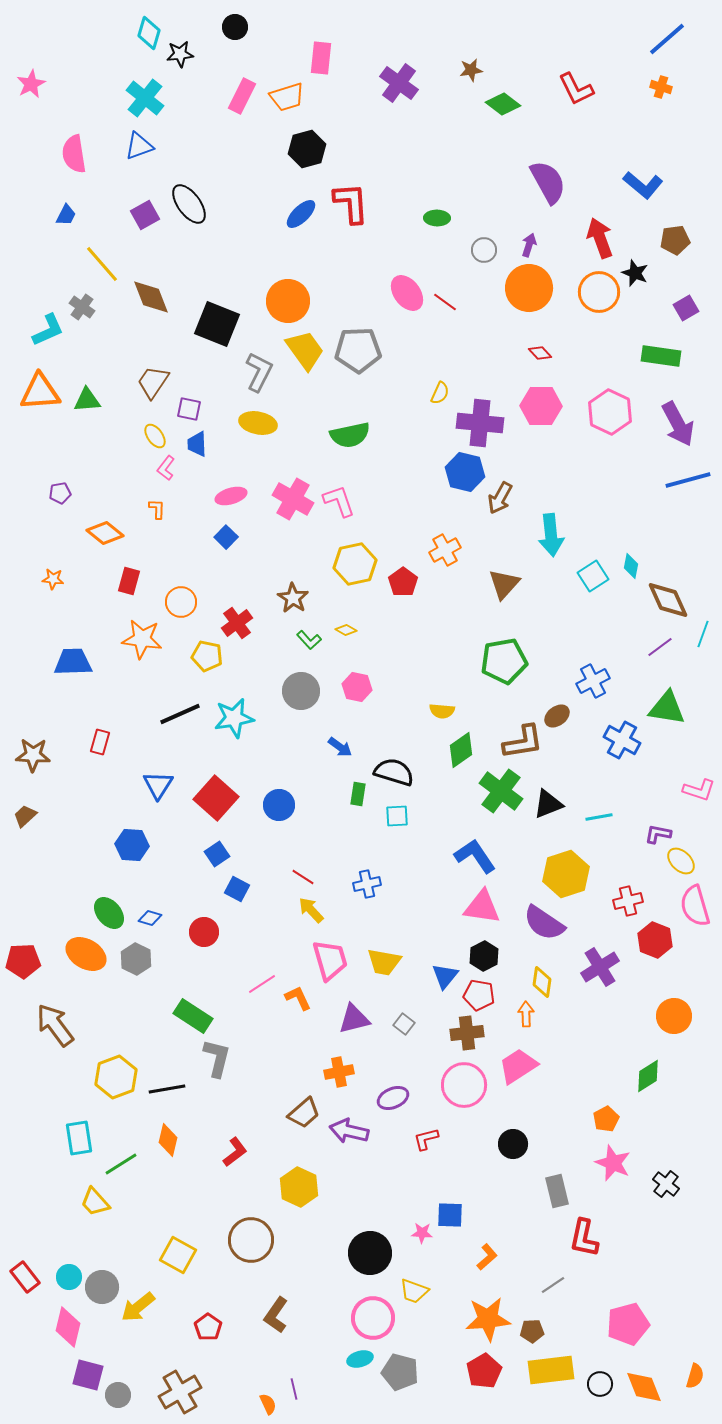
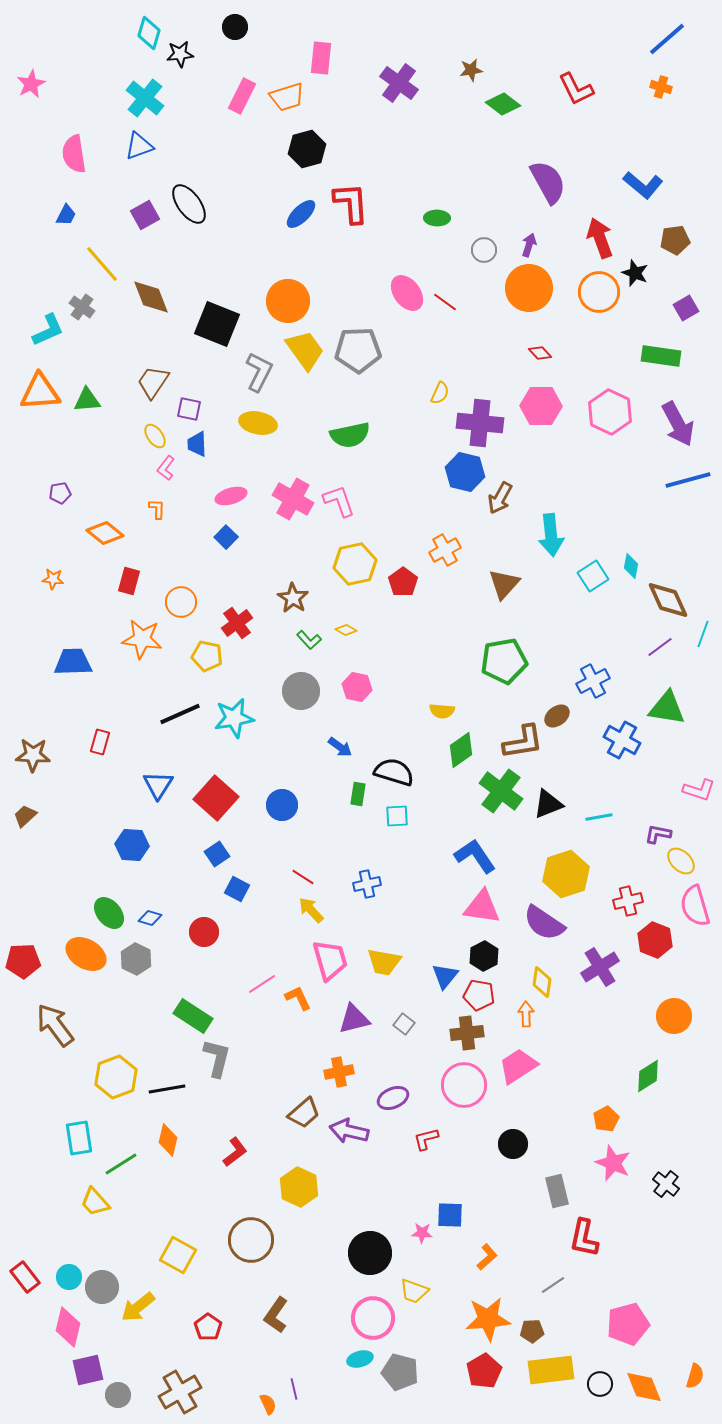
blue circle at (279, 805): moved 3 px right
purple square at (88, 1375): moved 5 px up; rotated 28 degrees counterclockwise
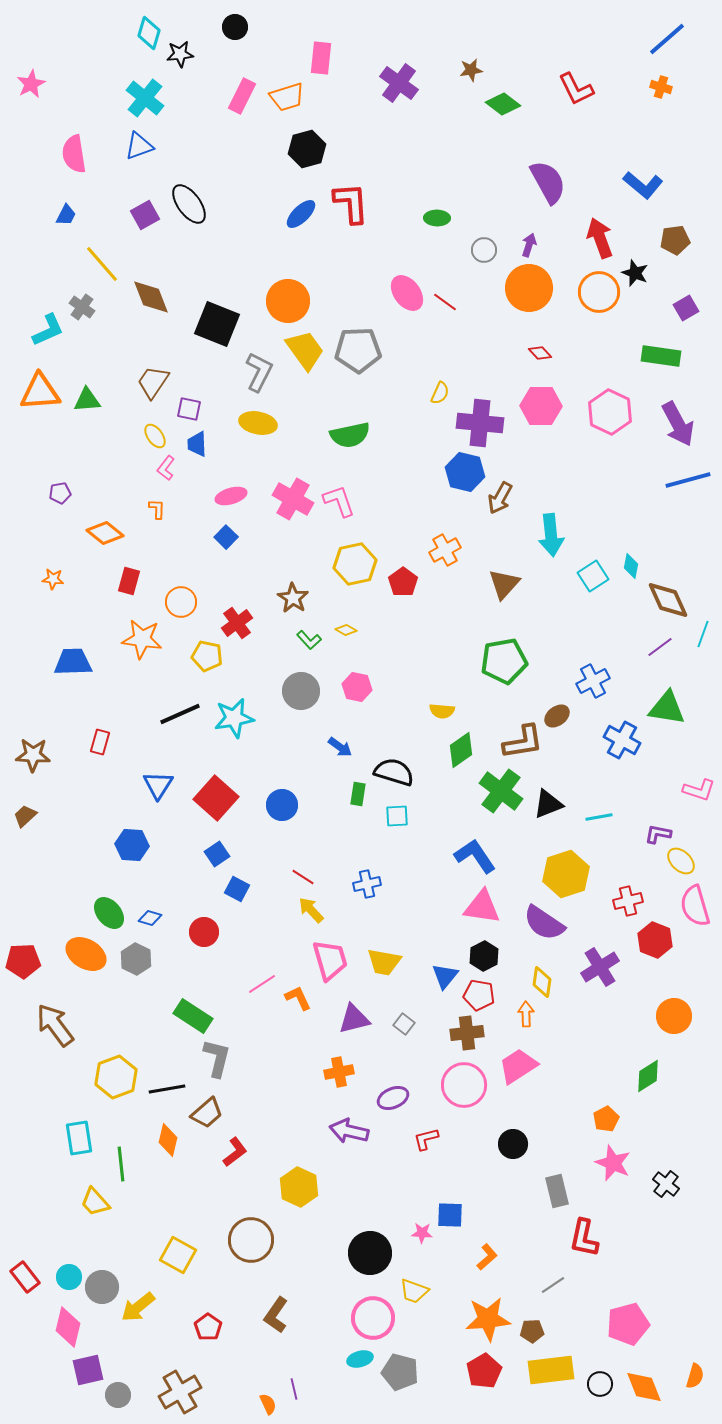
brown trapezoid at (304, 1113): moved 97 px left
green line at (121, 1164): rotated 64 degrees counterclockwise
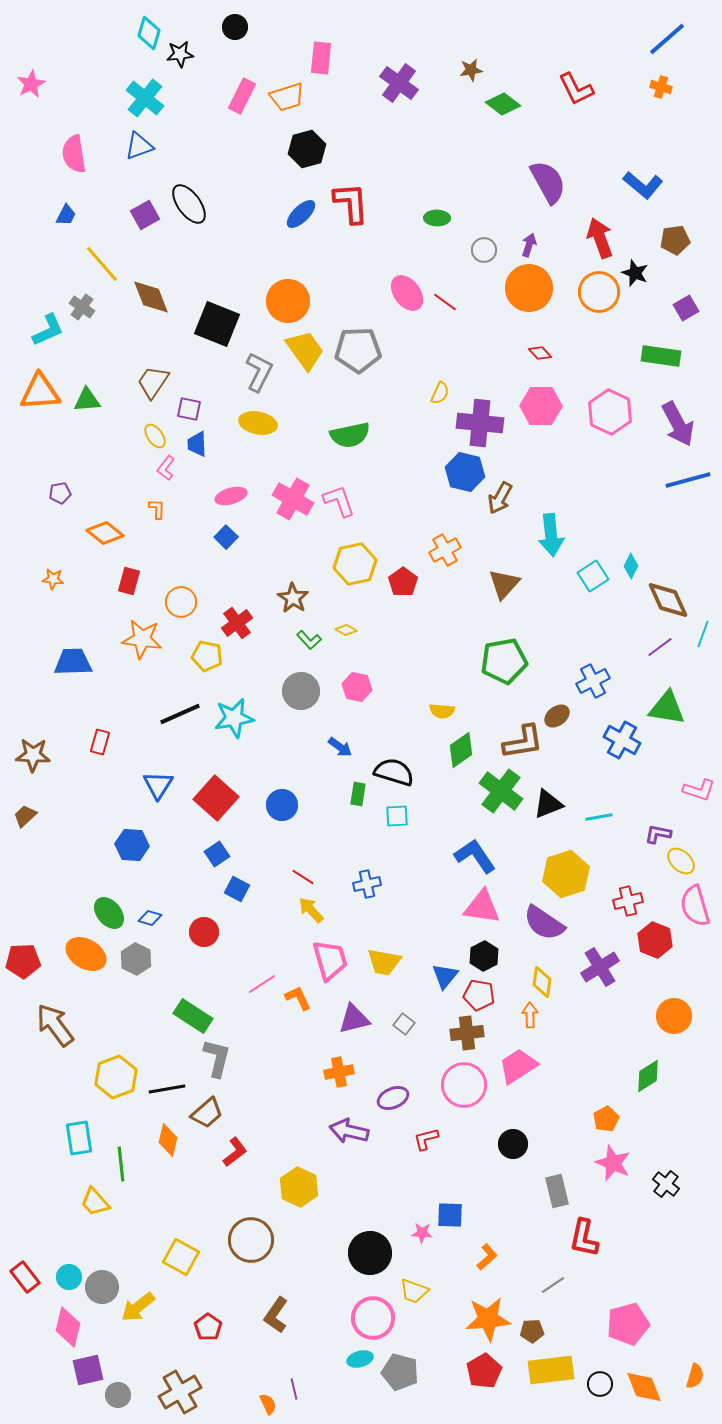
cyan diamond at (631, 566): rotated 15 degrees clockwise
orange arrow at (526, 1014): moved 4 px right, 1 px down
yellow square at (178, 1255): moved 3 px right, 2 px down
